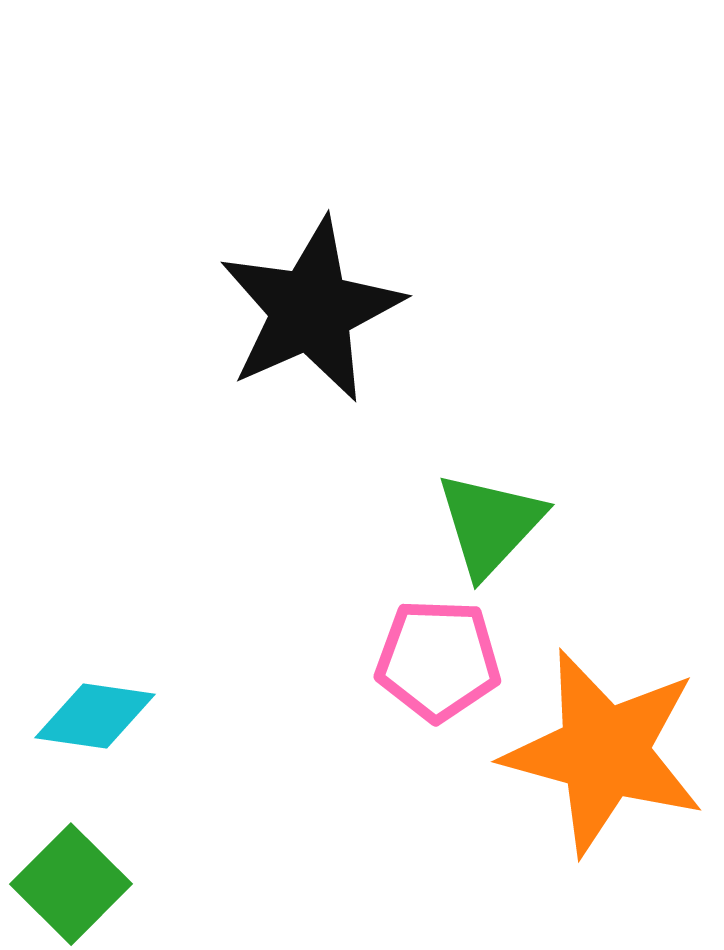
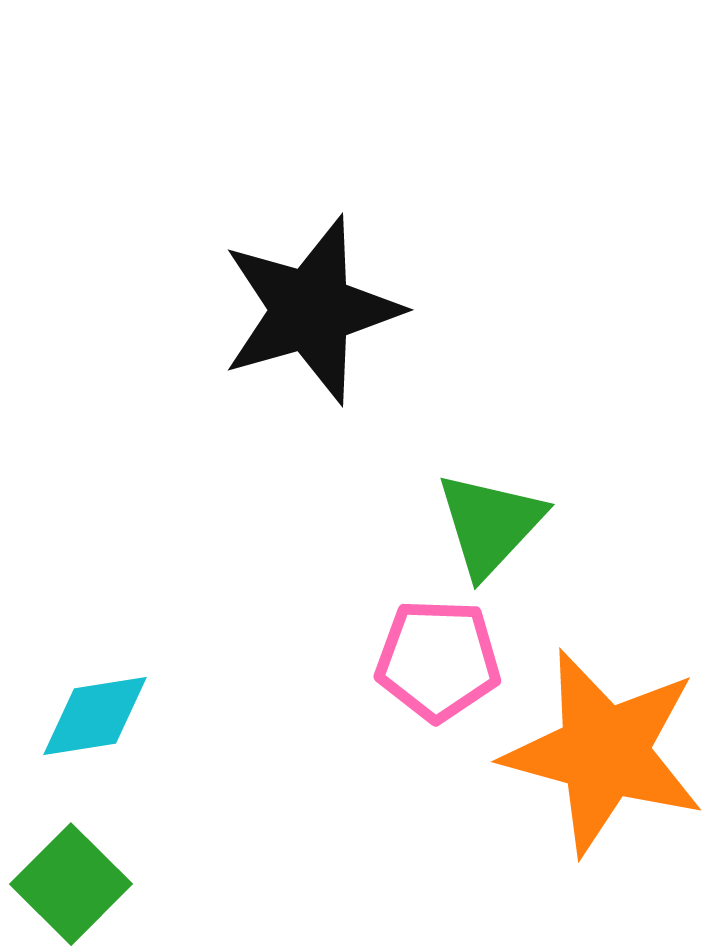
black star: rotated 8 degrees clockwise
cyan diamond: rotated 17 degrees counterclockwise
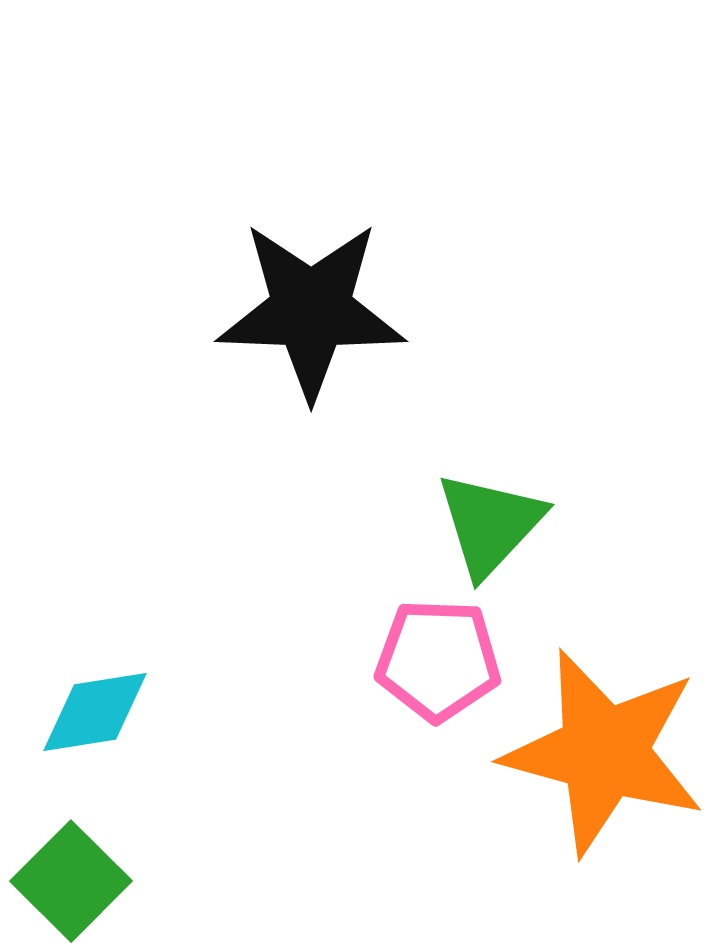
black star: rotated 18 degrees clockwise
cyan diamond: moved 4 px up
green square: moved 3 px up
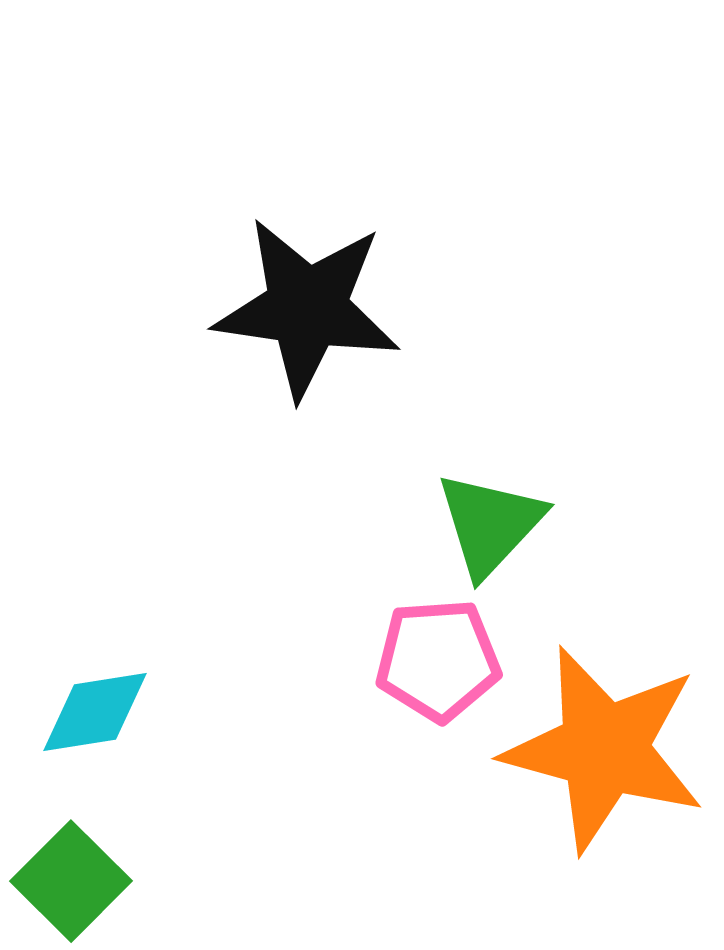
black star: moved 4 px left, 2 px up; rotated 6 degrees clockwise
pink pentagon: rotated 6 degrees counterclockwise
orange star: moved 3 px up
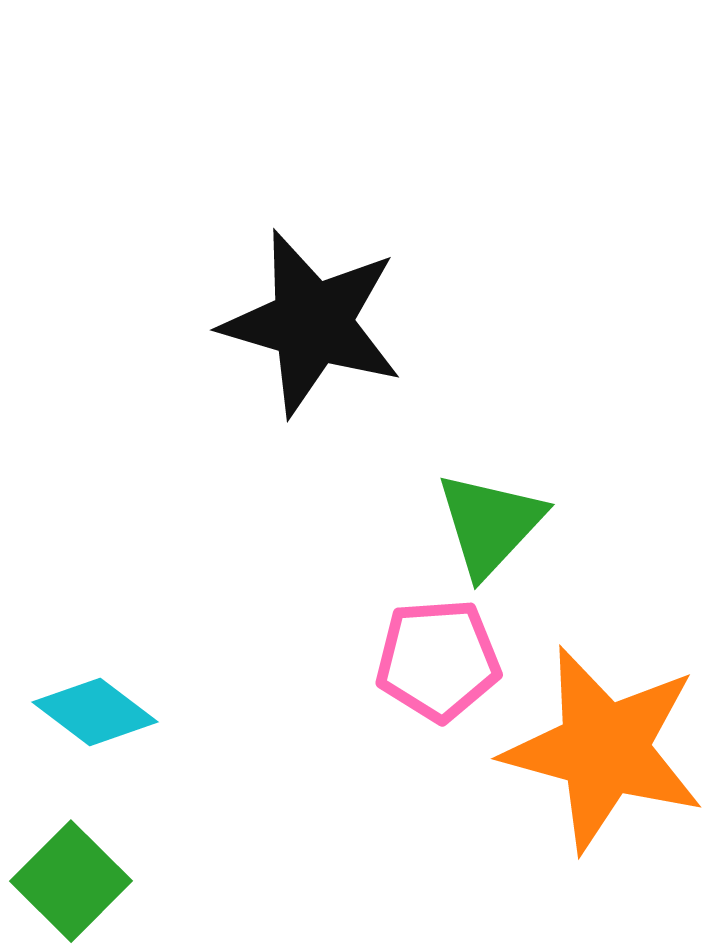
black star: moved 5 px right, 15 px down; rotated 8 degrees clockwise
cyan diamond: rotated 46 degrees clockwise
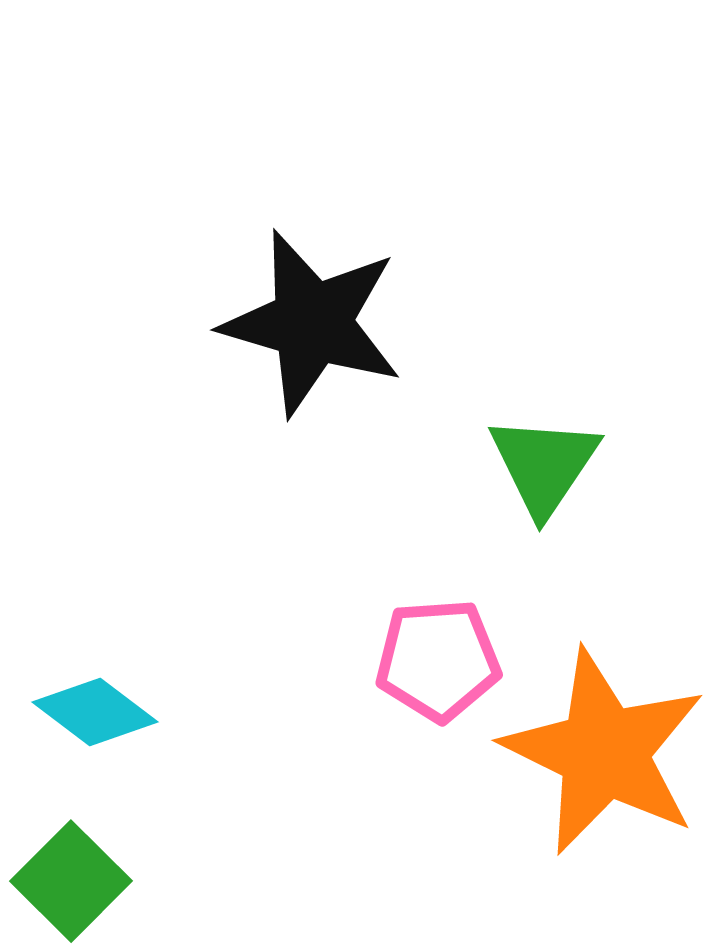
green triangle: moved 54 px right, 59 px up; rotated 9 degrees counterclockwise
orange star: moved 3 px down; rotated 11 degrees clockwise
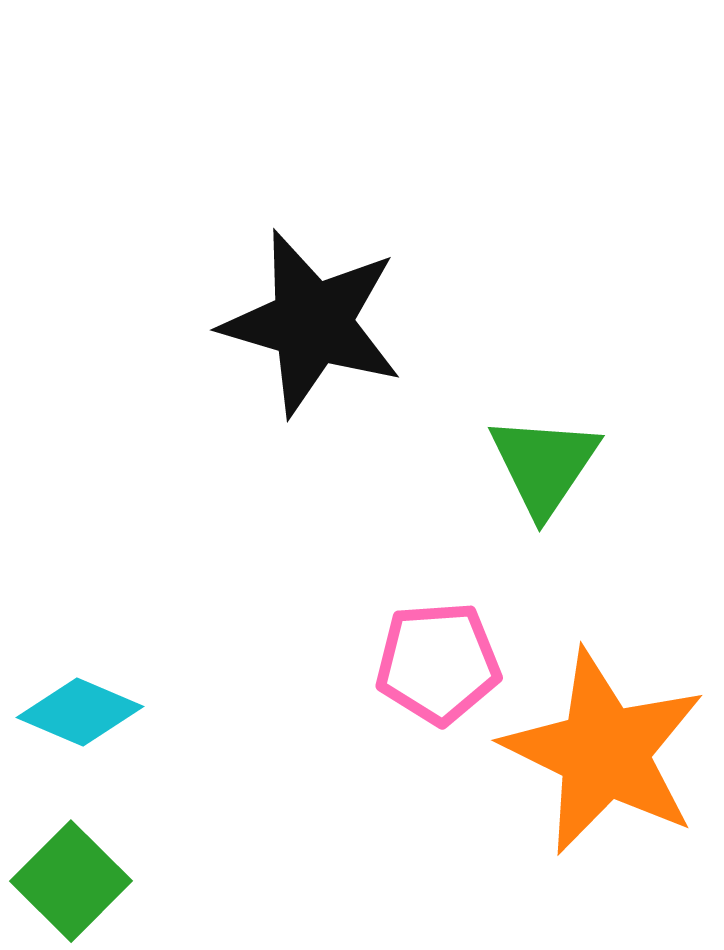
pink pentagon: moved 3 px down
cyan diamond: moved 15 px left; rotated 14 degrees counterclockwise
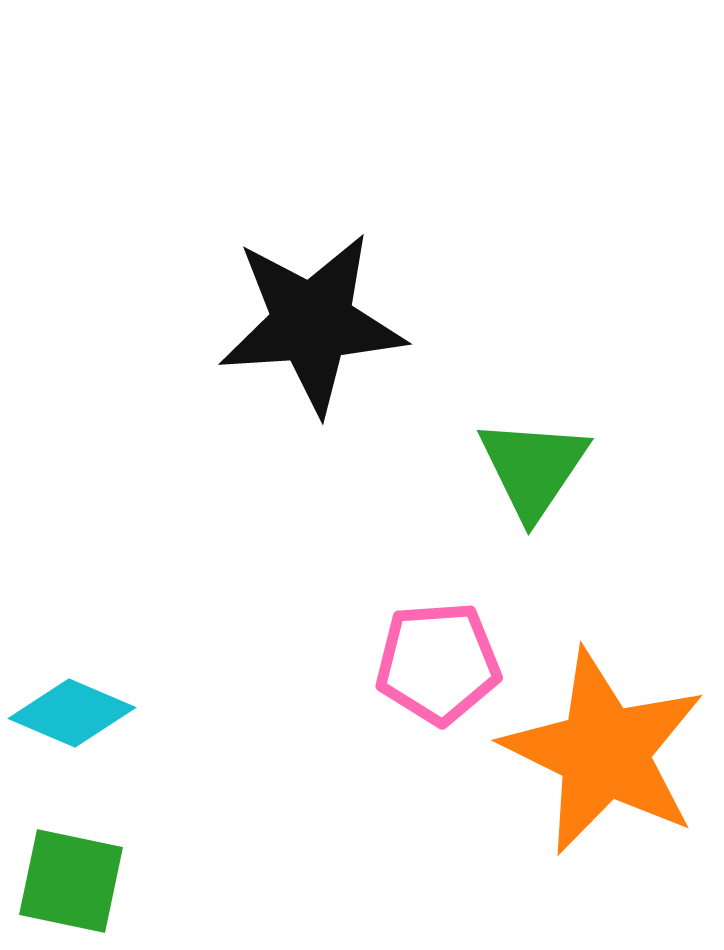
black star: rotated 20 degrees counterclockwise
green triangle: moved 11 px left, 3 px down
cyan diamond: moved 8 px left, 1 px down
green square: rotated 33 degrees counterclockwise
